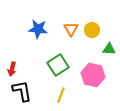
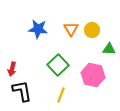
green square: rotated 10 degrees counterclockwise
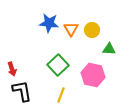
blue star: moved 11 px right, 6 px up
red arrow: rotated 32 degrees counterclockwise
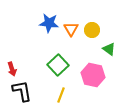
green triangle: rotated 32 degrees clockwise
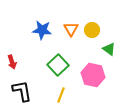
blue star: moved 7 px left, 7 px down
red arrow: moved 7 px up
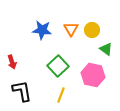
green triangle: moved 3 px left
green square: moved 1 px down
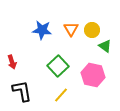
green triangle: moved 1 px left, 3 px up
yellow line: rotated 21 degrees clockwise
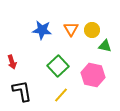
green triangle: rotated 24 degrees counterclockwise
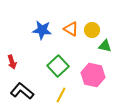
orange triangle: rotated 28 degrees counterclockwise
black L-shape: rotated 40 degrees counterclockwise
yellow line: rotated 14 degrees counterclockwise
